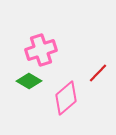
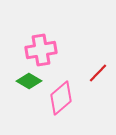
pink cross: rotated 8 degrees clockwise
pink diamond: moved 5 px left
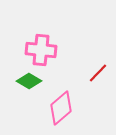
pink cross: rotated 16 degrees clockwise
pink diamond: moved 10 px down
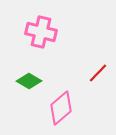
pink cross: moved 18 px up; rotated 8 degrees clockwise
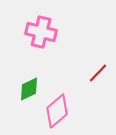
green diamond: moved 8 px down; rotated 55 degrees counterclockwise
pink diamond: moved 4 px left, 3 px down
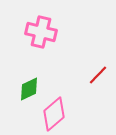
red line: moved 2 px down
pink diamond: moved 3 px left, 3 px down
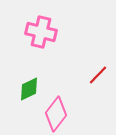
pink diamond: moved 2 px right; rotated 12 degrees counterclockwise
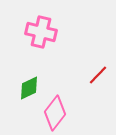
green diamond: moved 1 px up
pink diamond: moved 1 px left, 1 px up
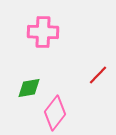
pink cross: moved 2 px right; rotated 12 degrees counterclockwise
green diamond: rotated 15 degrees clockwise
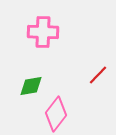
green diamond: moved 2 px right, 2 px up
pink diamond: moved 1 px right, 1 px down
